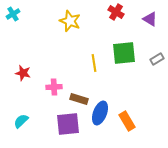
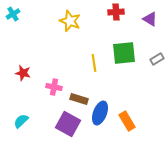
red cross: rotated 35 degrees counterclockwise
pink cross: rotated 14 degrees clockwise
purple square: rotated 35 degrees clockwise
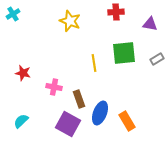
purple triangle: moved 5 px down; rotated 21 degrees counterclockwise
brown rectangle: rotated 54 degrees clockwise
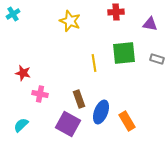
gray rectangle: rotated 48 degrees clockwise
pink cross: moved 14 px left, 7 px down
blue ellipse: moved 1 px right, 1 px up
cyan semicircle: moved 4 px down
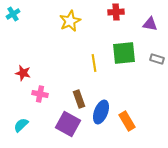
yellow star: rotated 25 degrees clockwise
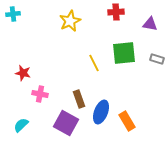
cyan cross: rotated 24 degrees clockwise
yellow line: rotated 18 degrees counterclockwise
purple square: moved 2 px left, 1 px up
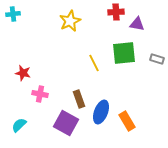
purple triangle: moved 13 px left
cyan semicircle: moved 2 px left
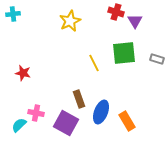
red cross: rotated 21 degrees clockwise
purple triangle: moved 2 px left, 3 px up; rotated 49 degrees clockwise
pink cross: moved 4 px left, 19 px down
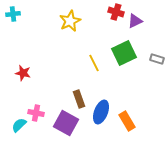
purple triangle: rotated 35 degrees clockwise
green square: rotated 20 degrees counterclockwise
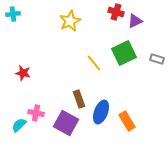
yellow line: rotated 12 degrees counterclockwise
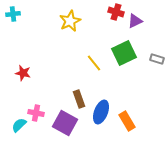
purple square: moved 1 px left
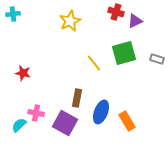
green square: rotated 10 degrees clockwise
brown rectangle: moved 2 px left, 1 px up; rotated 30 degrees clockwise
